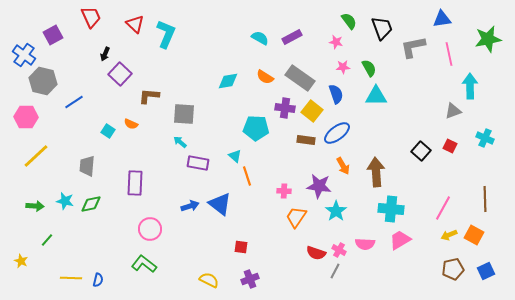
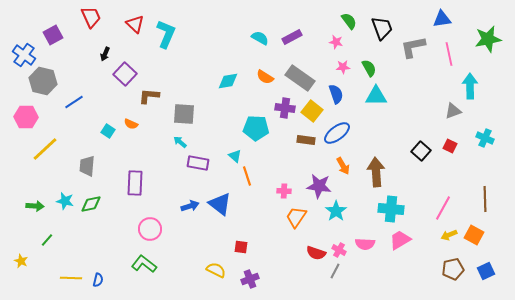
purple square at (120, 74): moved 5 px right
yellow line at (36, 156): moved 9 px right, 7 px up
yellow semicircle at (209, 280): moved 7 px right, 10 px up
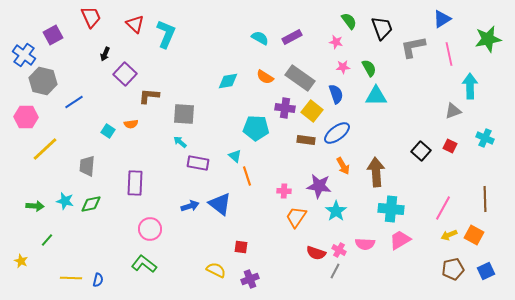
blue triangle at (442, 19): rotated 24 degrees counterclockwise
orange semicircle at (131, 124): rotated 32 degrees counterclockwise
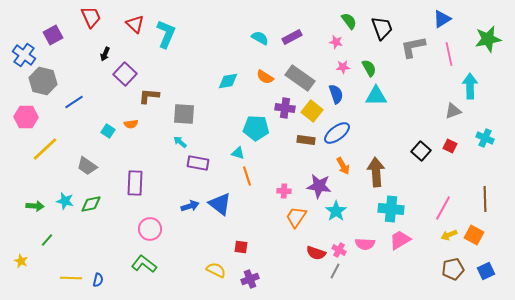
cyan triangle at (235, 156): moved 3 px right, 3 px up; rotated 24 degrees counterclockwise
gray trapezoid at (87, 166): rotated 60 degrees counterclockwise
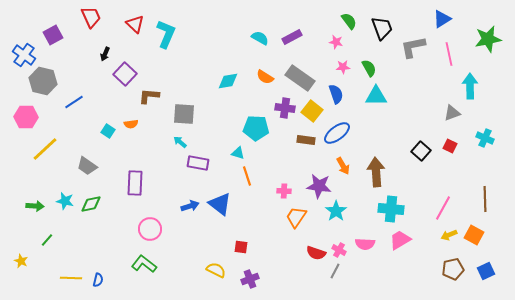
gray triangle at (453, 111): moved 1 px left, 2 px down
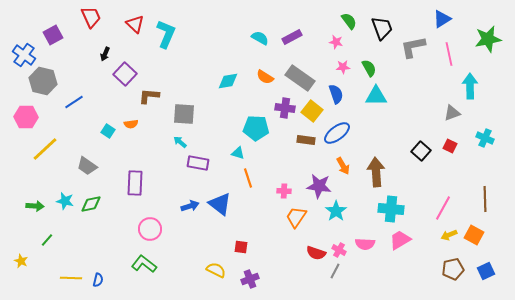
orange line at (247, 176): moved 1 px right, 2 px down
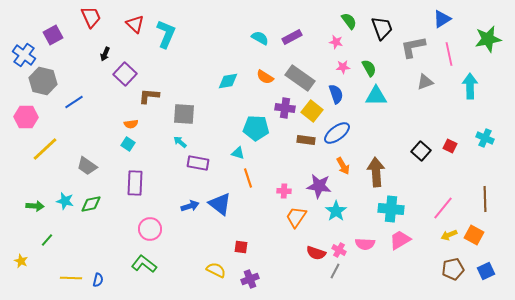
gray triangle at (452, 113): moved 27 px left, 31 px up
cyan square at (108, 131): moved 20 px right, 13 px down
pink line at (443, 208): rotated 10 degrees clockwise
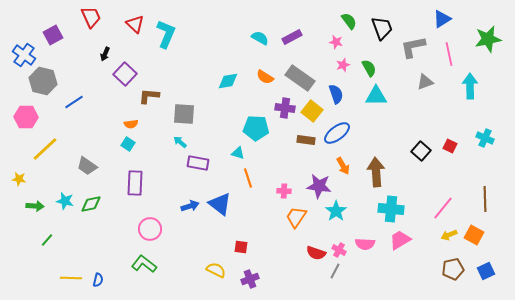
pink star at (343, 67): moved 2 px up; rotated 16 degrees counterclockwise
yellow star at (21, 261): moved 2 px left, 82 px up; rotated 16 degrees counterclockwise
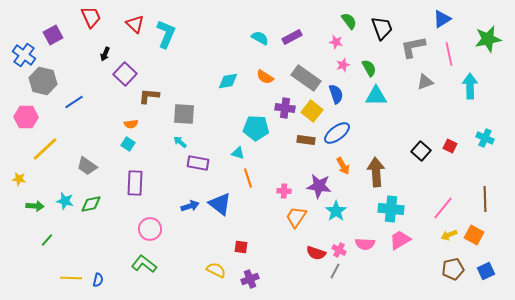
gray rectangle at (300, 78): moved 6 px right
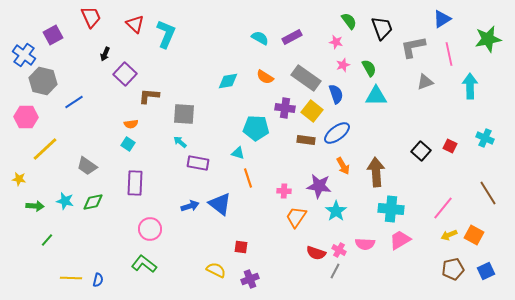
brown line at (485, 199): moved 3 px right, 6 px up; rotated 30 degrees counterclockwise
green diamond at (91, 204): moved 2 px right, 2 px up
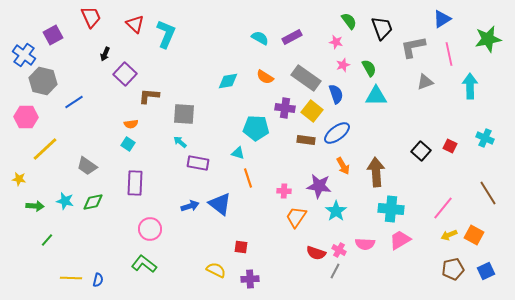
purple cross at (250, 279): rotated 18 degrees clockwise
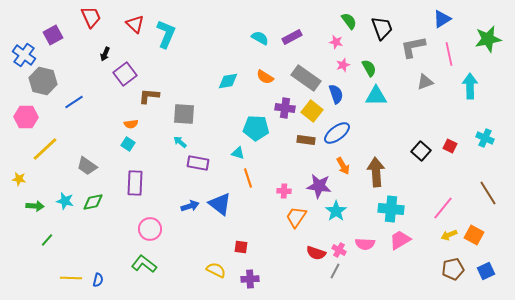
purple square at (125, 74): rotated 10 degrees clockwise
